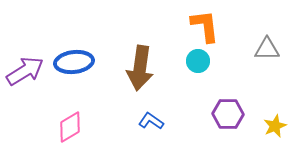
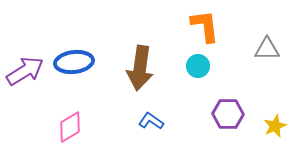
cyan circle: moved 5 px down
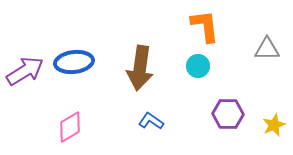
yellow star: moved 1 px left, 1 px up
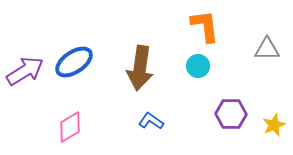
blue ellipse: rotated 27 degrees counterclockwise
purple hexagon: moved 3 px right
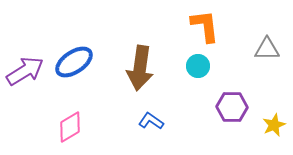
purple hexagon: moved 1 px right, 7 px up
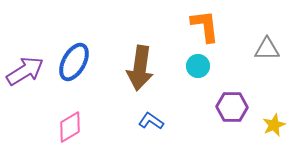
blue ellipse: rotated 27 degrees counterclockwise
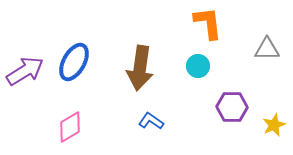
orange L-shape: moved 3 px right, 3 px up
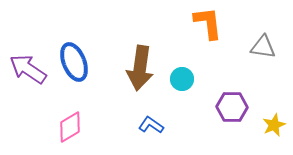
gray triangle: moved 4 px left, 2 px up; rotated 8 degrees clockwise
blue ellipse: rotated 51 degrees counterclockwise
cyan circle: moved 16 px left, 13 px down
purple arrow: moved 3 px right, 2 px up; rotated 114 degrees counterclockwise
blue L-shape: moved 4 px down
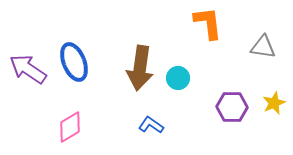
cyan circle: moved 4 px left, 1 px up
yellow star: moved 22 px up
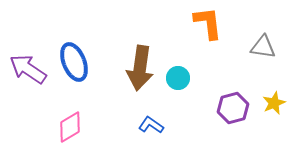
purple hexagon: moved 1 px right, 1 px down; rotated 16 degrees counterclockwise
